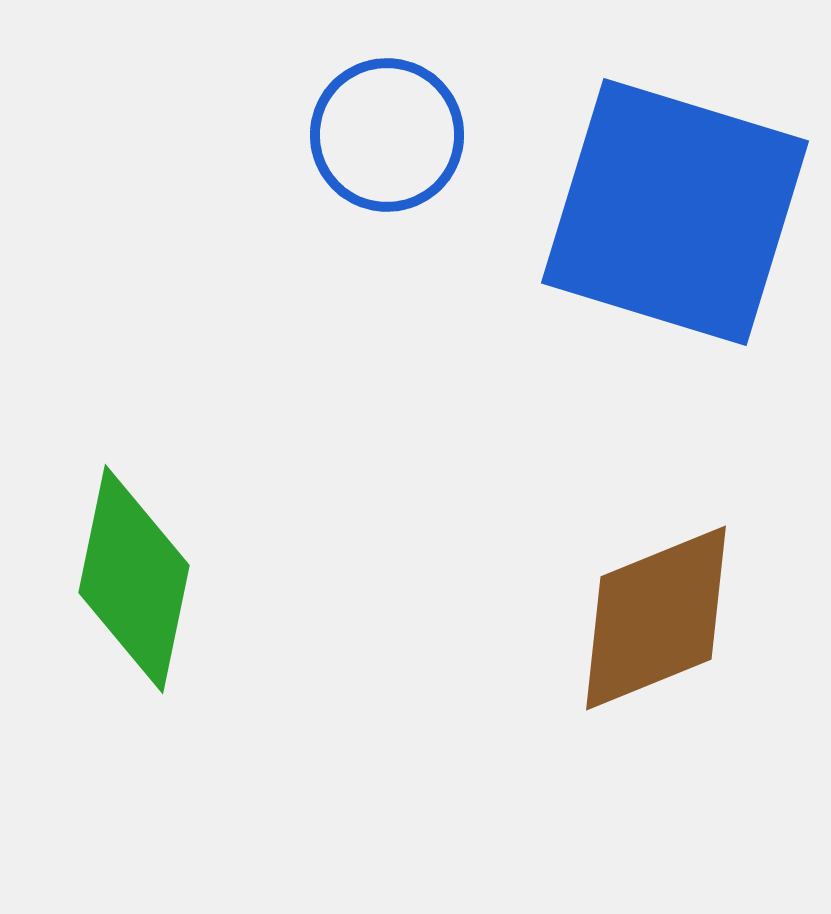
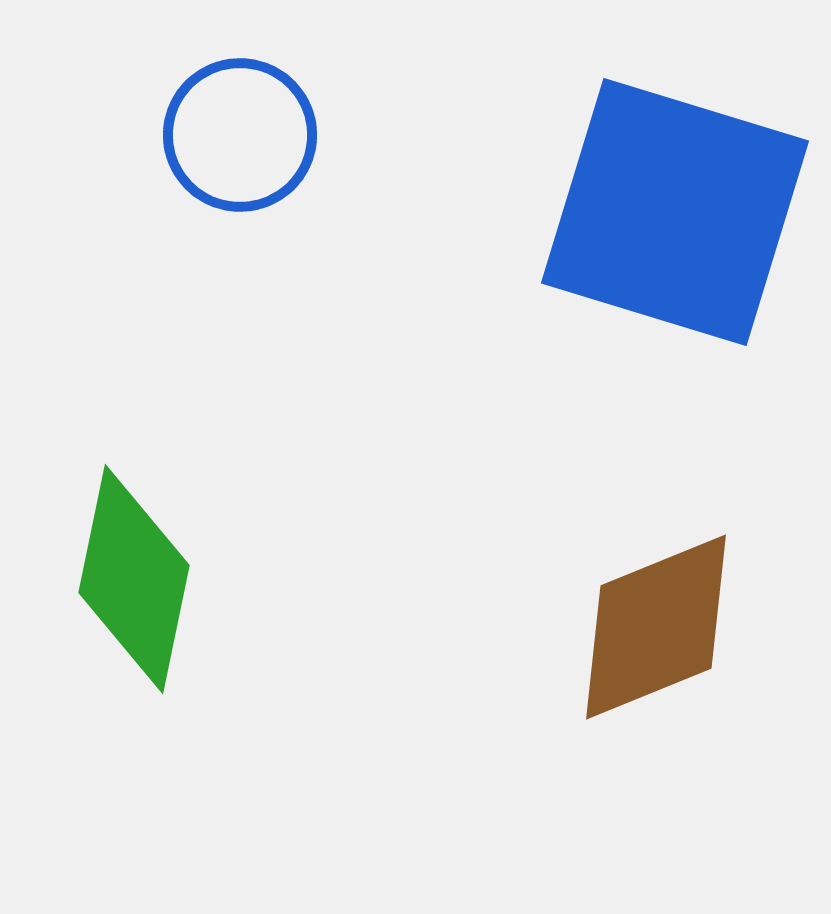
blue circle: moved 147 px left
brown diamond: moved 9 px down
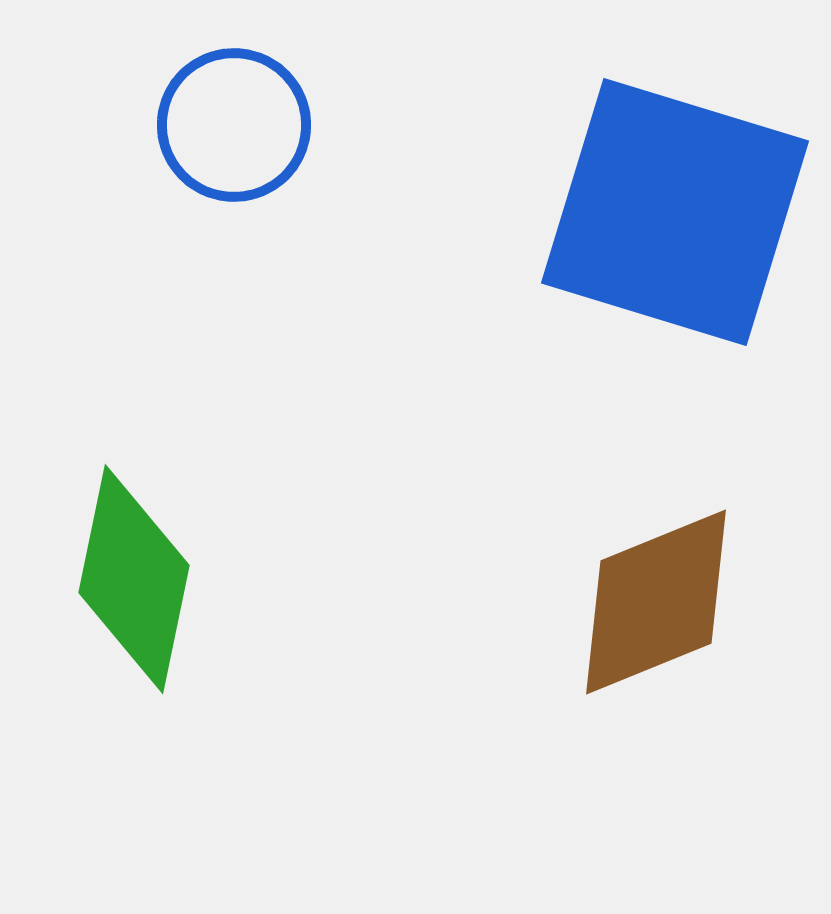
blue circle: moved 6 px left, 10 px up
brown diamond: moved 25 px up
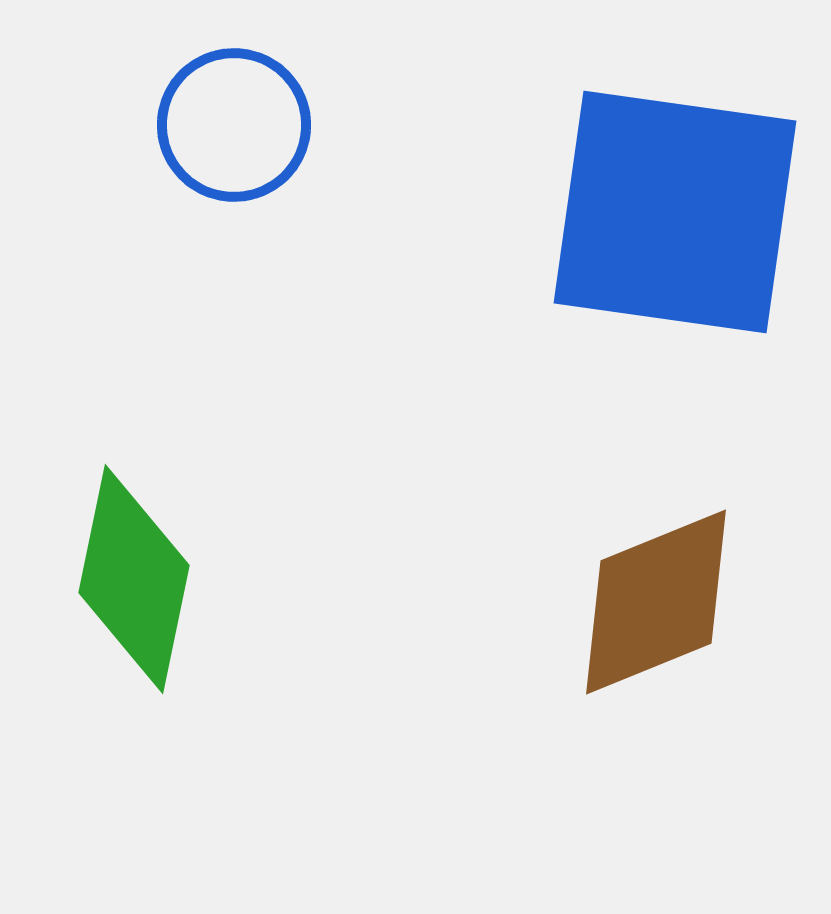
blue square: rotated 9 degrees counterclockwise
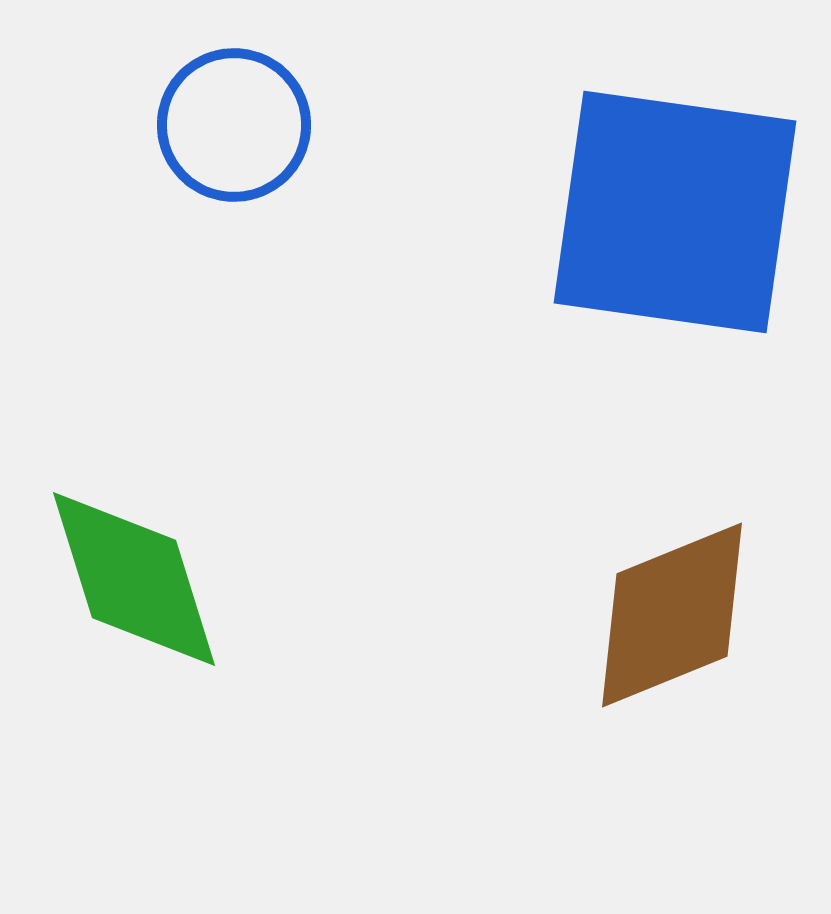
green diamond: rotated 29 degrees counterclockwise
brown diamond: moved 16 px right, 13 px down
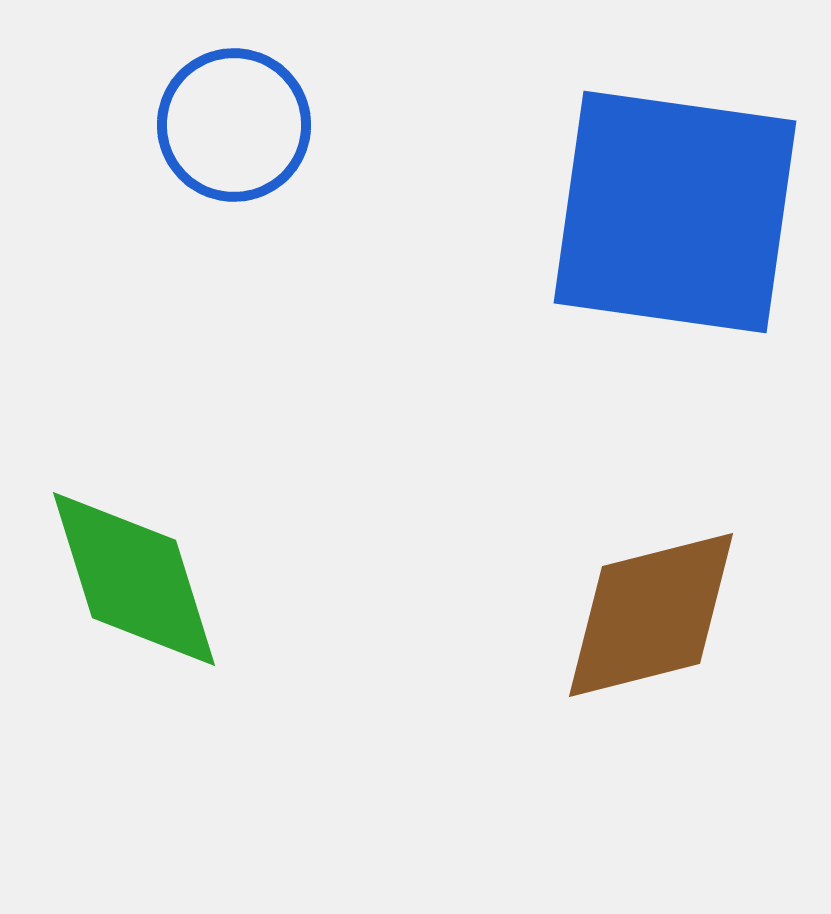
brown diamond: moved 21 px left; rotated 8 degrees clockwise
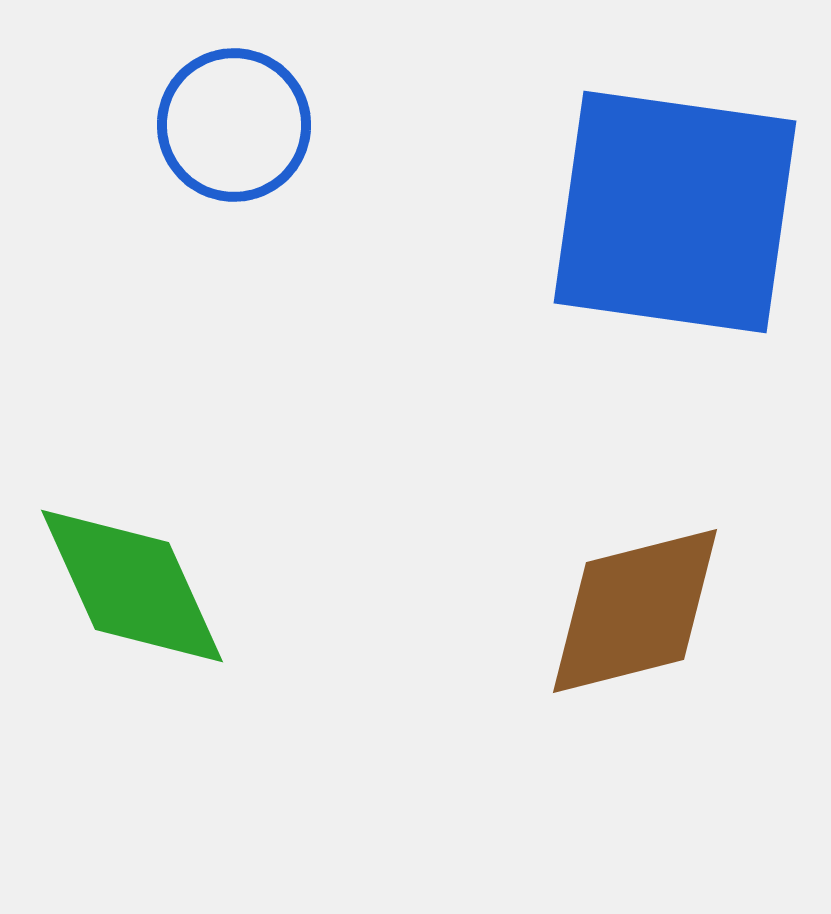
green diamond: moved 2 px left, 7 px down; rotated 7 degrees counterclockwise
brown diamond: moved 16 px left, 4 px up
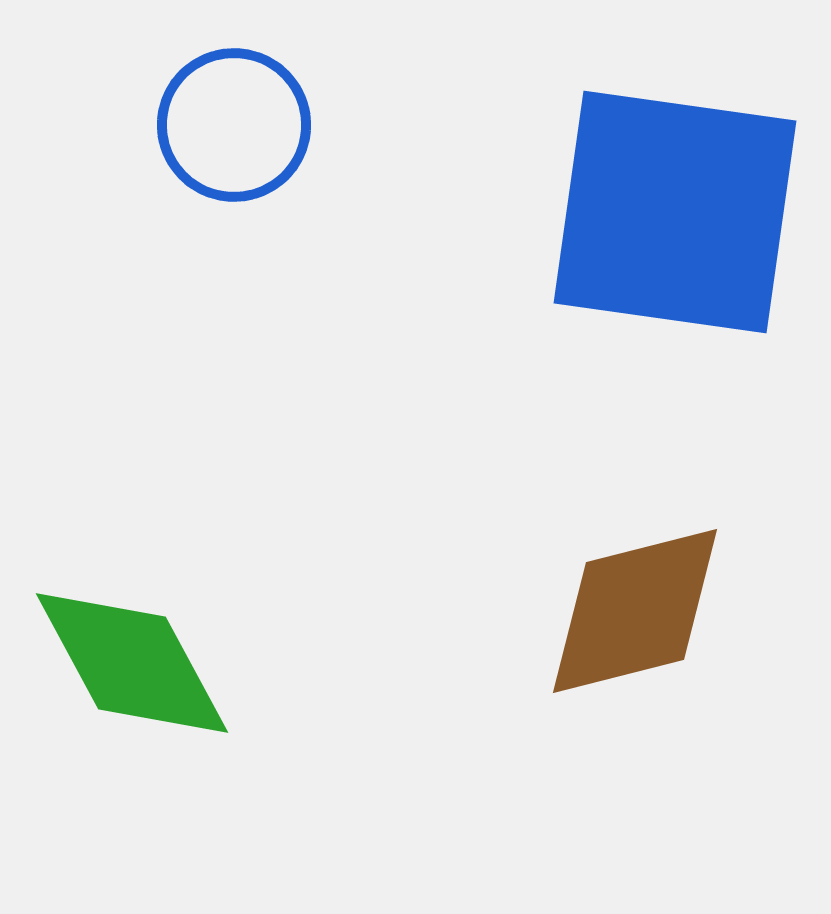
green diamond: moved 77 px down; rotated 4 degrees counterclockwise
